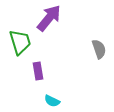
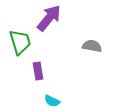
gray semicircle: moved 7 px left, 3 px up; rotated 60 degrees counterclockwise
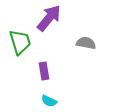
gray semicircle: moved 6 px left, 3 px up
purple rectangle: moved 6 px right
cyan semicircle: moved 3 px left
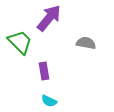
green trapezoid: rotated 28 degrees counterclockwise
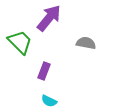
purple rectangle: rotated 30 degrees clockwise
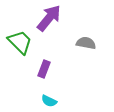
purple rectangle: moved 2 px up
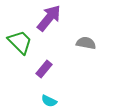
purple rectangle: rotated 18 degrees clockwise
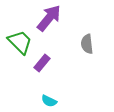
gray semicircle: moved 1 px right, 1 px down; rotated 108 degrees counterclockwise
purple rectangle: moved 2 px left, 6 px up
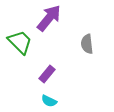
purple rectangle: moved 5 px right, 11 px down
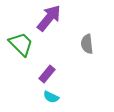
green trapezoid: moved 1 px right, 2 px down
cyan semicircle: moved 2 px right, 4 px up
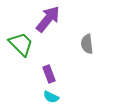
purple arrow: moved 1 px left, 1 px down
purple rectangle: moved 2 px right; rotated 60 degrees counterclockwise
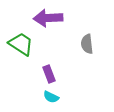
purple arrow: moved 1 px up; rotated 132 degrees counterclockwise
green trapezoid: rotated 12 degrees counterclockwise
